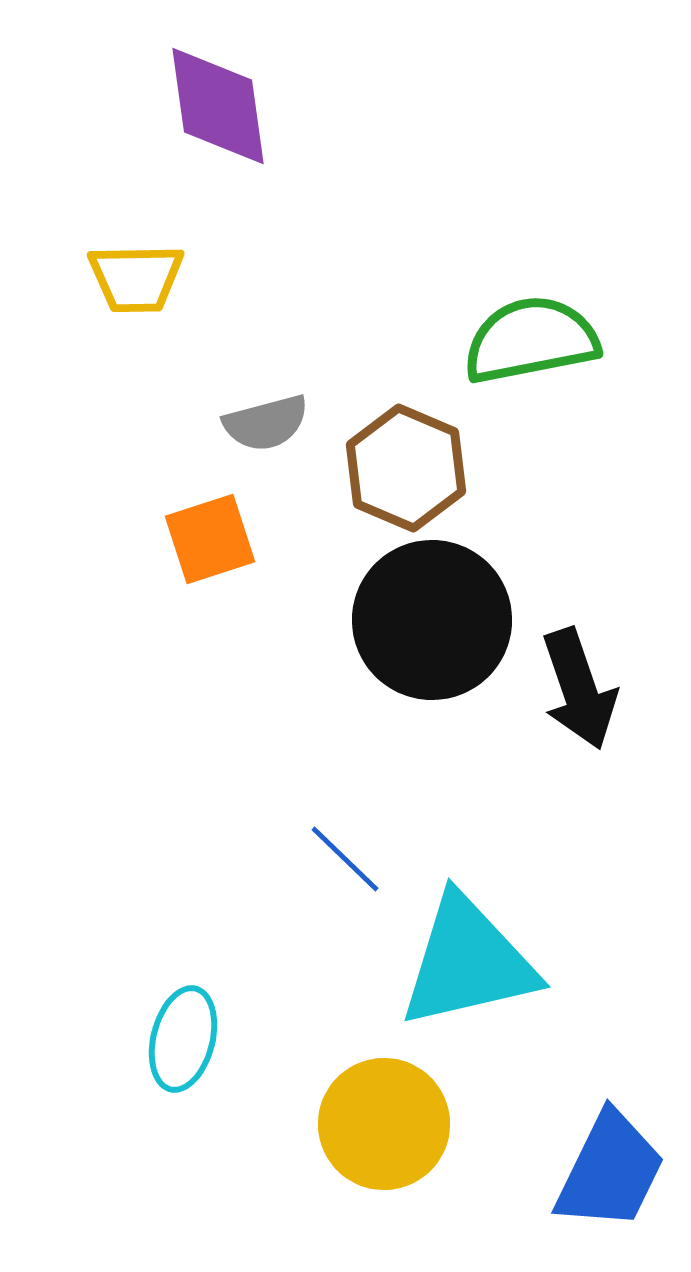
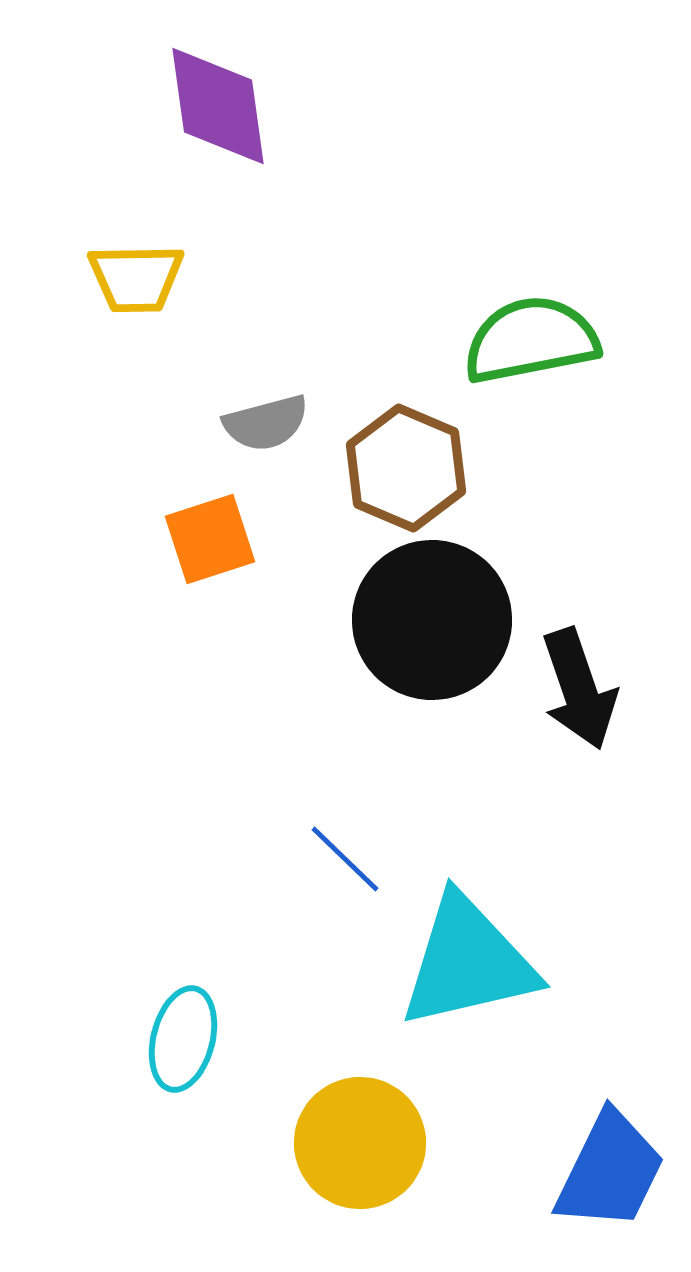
yellow circle: moved 24 px left, 19 px down
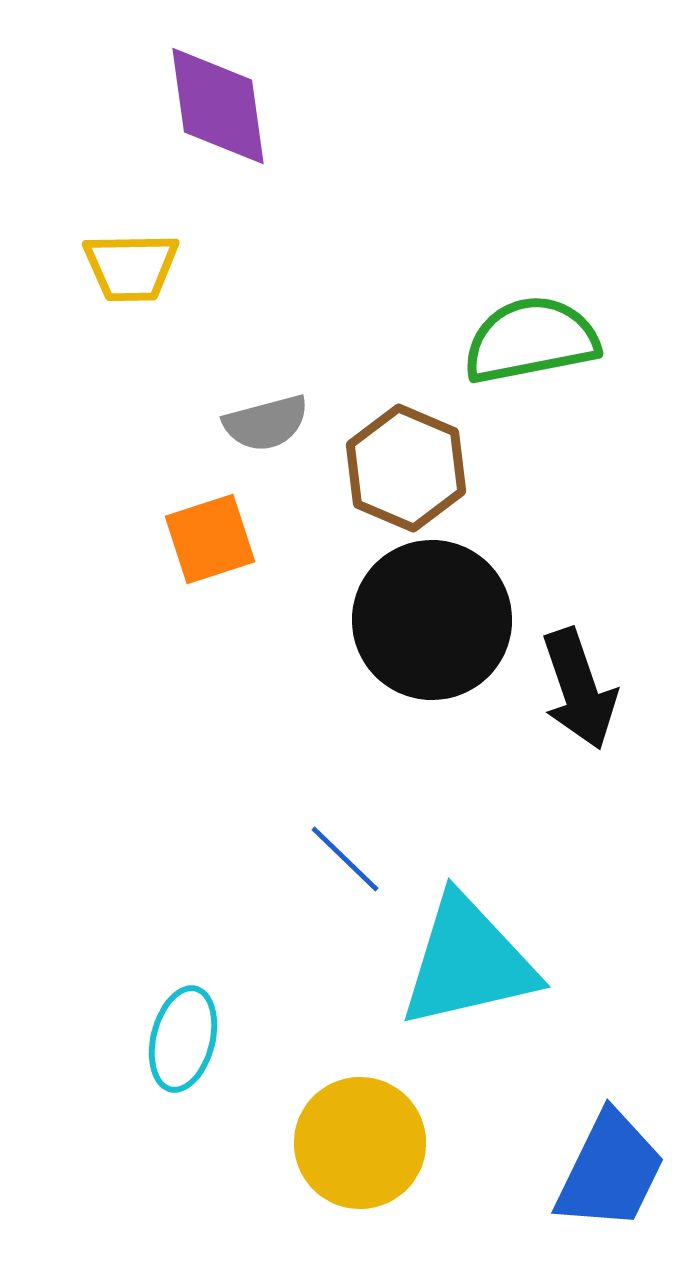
yellow trapezoid: moved 5 px left, 11 px up
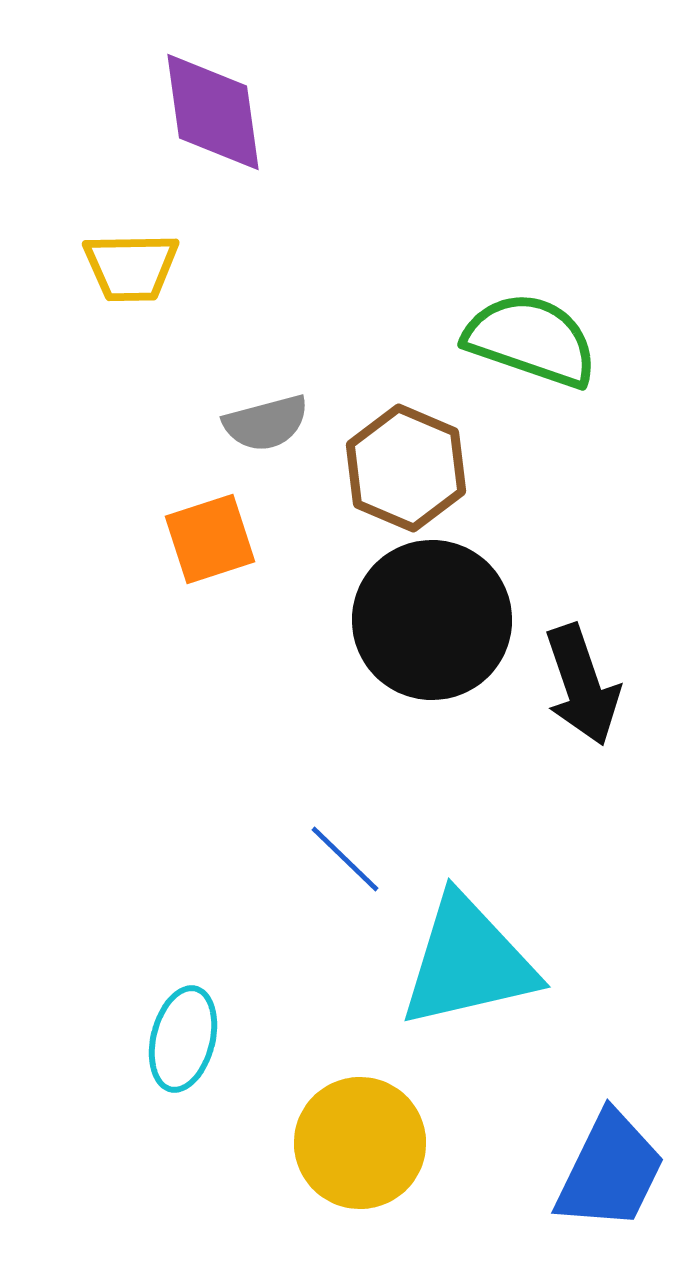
purple diamond: moved 5 px left, 6 px down
green semicircle: rotated 30 degrees clockwise
black arrow: moved 3 px right, 4 px up
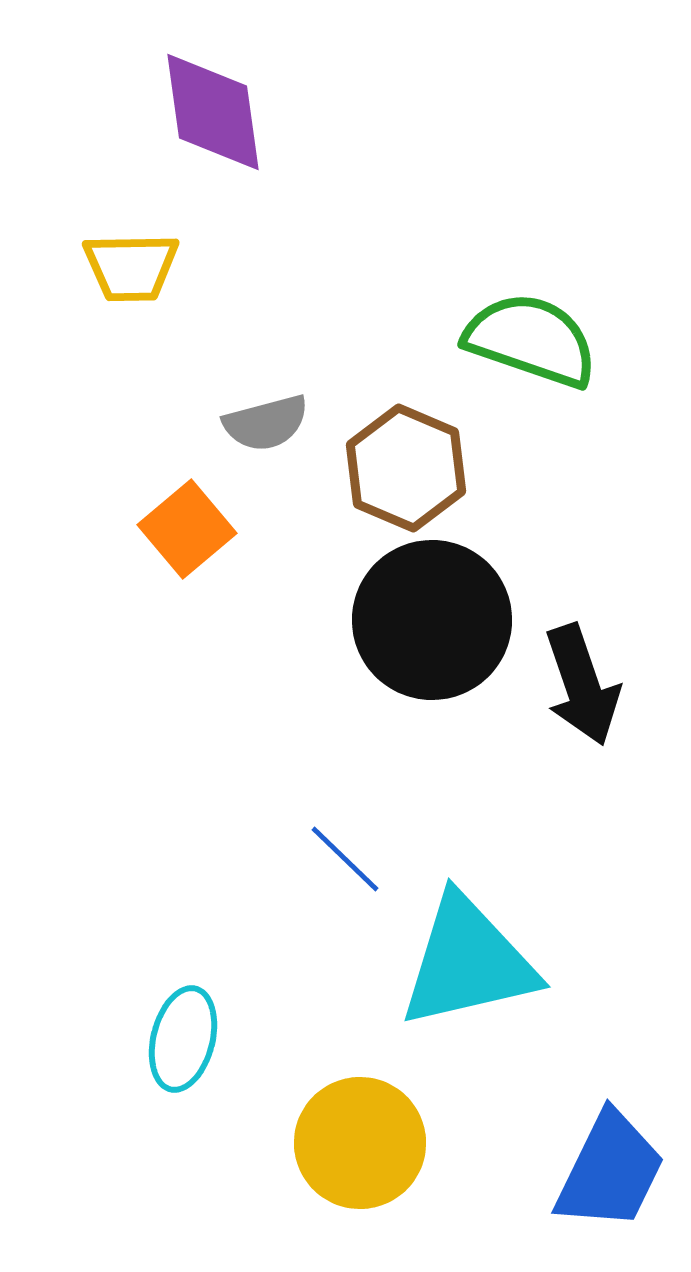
orange square: moved 23 px left, 10 px up; rotated 22 degrees counterclockwise
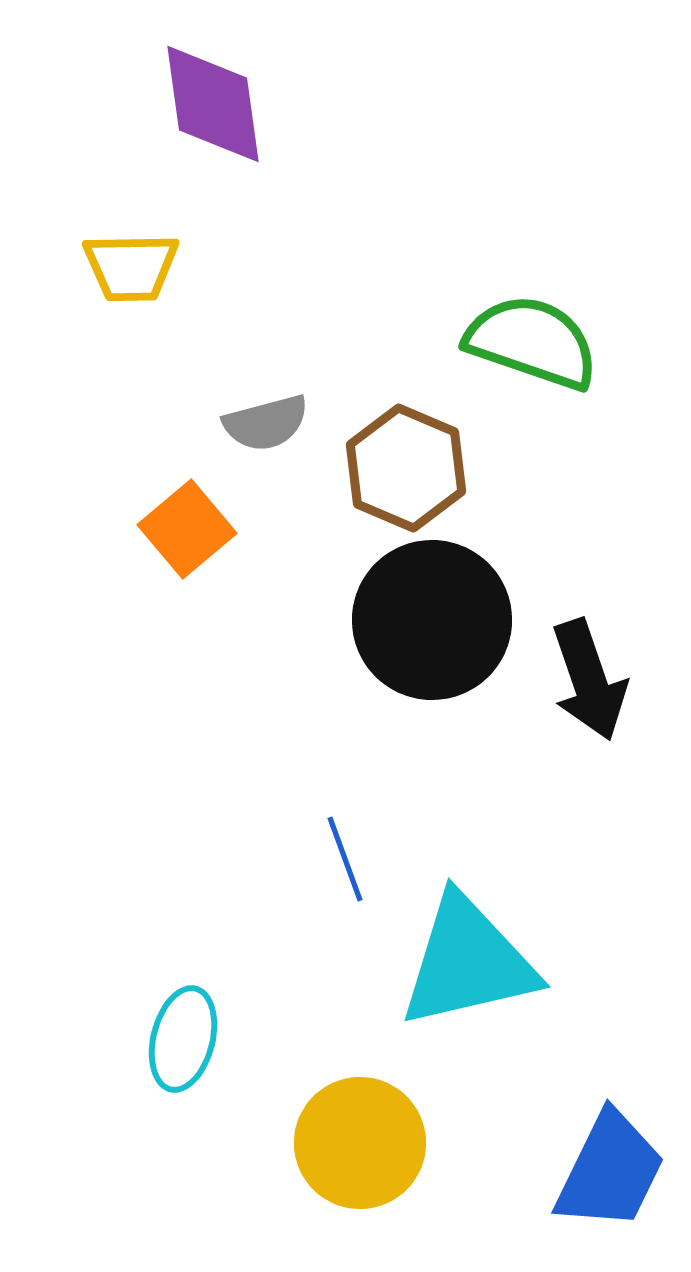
purple diamond: moved 8 px up
green semicircle: moved 1 px right, 2 px down
black arrow: moved 7 px right, 5 px up
blue line: rotated 26 degrees clockwise
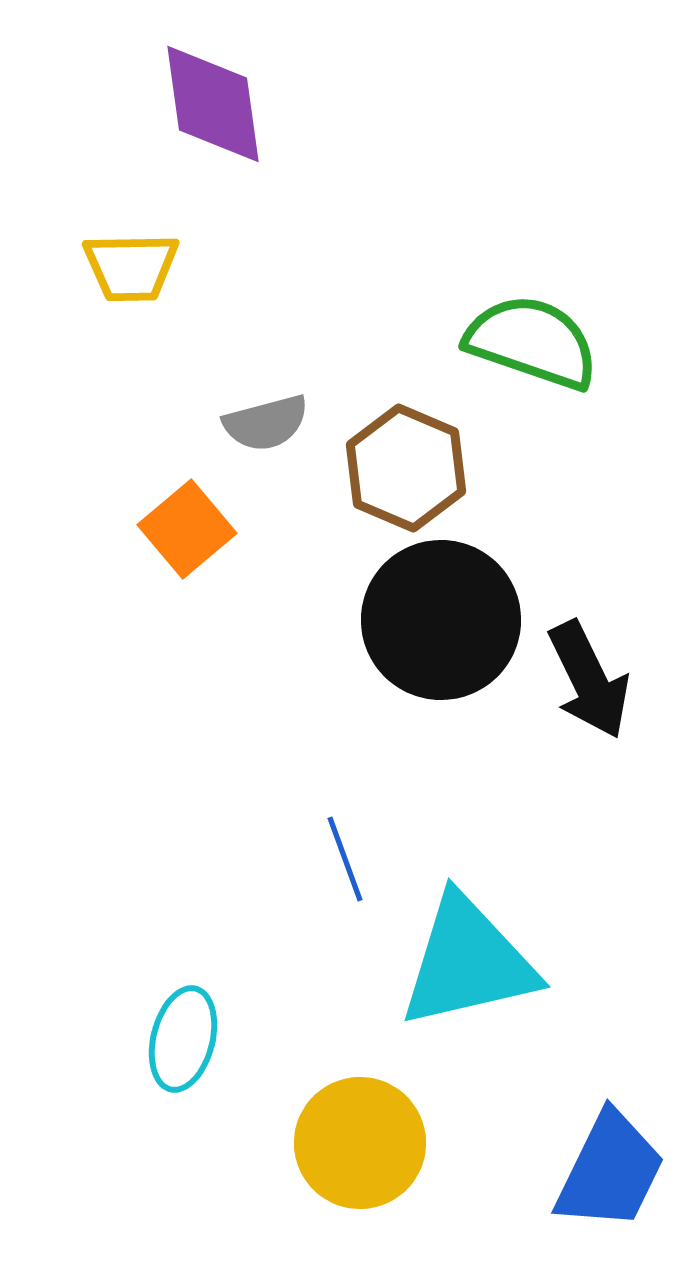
black circle: moved 9 px right
black arrow: rotated 7 degrees counterclockwise
